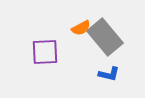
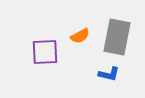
orange semicircle: moved 1 px left, 8 px down
gray rectangle: moved 12 px right; rotated 51 degrees clockwise
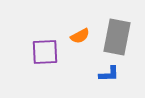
blue L-shape: rotated 15 degrees counterclockwise
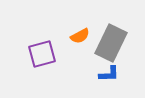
gray rectangle: moved 6 px left, 6 px down; rotated 15 degrees clockwise
purple square: moved 3 px left, 2 px down; rotated 12 degrees counterclockwise
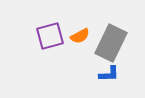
purple square: moved 8 px right, 18 px up
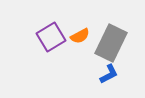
purple square: moved 1 px right, 1 px down; rotated 16 degrees counterclockwise
blue L-shape: rotated 25 degrees counterclockwise
